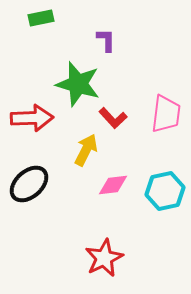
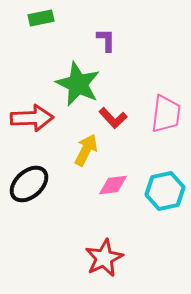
green star: rotated 9 degrees clockwise
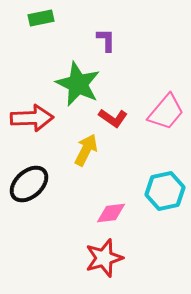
pink trapezoid: moved 2 px up; rotated 33 degrees clockwise
red L-shape: rotated 12 degrees counterclockwise
pink diamond: moved 2 px left, 28 px down
red star: rotated 9 degrees clockwise
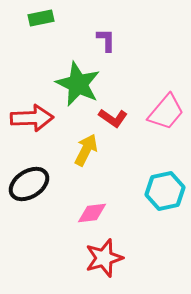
black ellipse: rotated 9 degrees clockwise
pink diamond: moved 19 px left
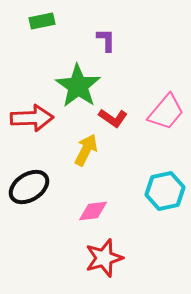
green rectangle: moved 1 px right, 3 px down
green star: moved 2 px down; rotated 9 degrees clockwise
black ellipse: moved 3 px down
pink diamond: moved 1 px right, 2 px up
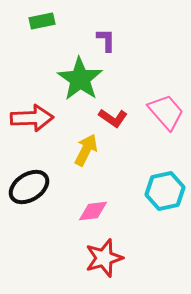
green star: moved 2 px right, 7 px up
pink trapezoid: rotated 81 degrees counterclockwise
